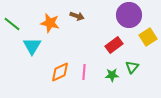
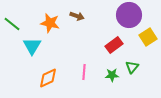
orange diamond: moved 12 px left, 6 px down
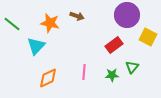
purple circle: moved 2 px left
yellow square: rotated 30 degrees counterclockwise
cyan triangle: moved 4 px right; rotated 12 degrees clockwise
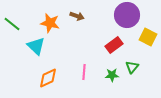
cyan triangle: rotated 30 degrees counterclockwise
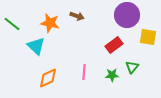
yellow square: rotated 18 degrees counterclockwise
